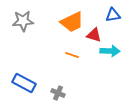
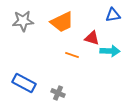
orange trapezoid: moved 10 px left
red triangle: moved 2 px left, 3 px down
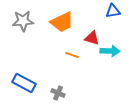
blue triangle: moved 4 px up
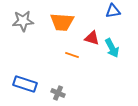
orange trapezoid: rotated 30 degrees clockwise
cyan arrow: moved 2 px right, 3 px up; rotated 60 degrees clockwise
blue rectangle: moved 1 px right, 1 px down; rotated 10 degrees counterclockwise
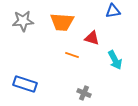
cyan arrow: moved 3 px right, 12 px down
gray cross: moved 26 px right
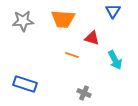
blue triangle: rotated 49 degrees counterclockwise
orange trapezoid: moved 1 px right, 3 px up
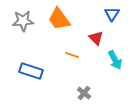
blue triangle: moved 1 px left, 3 px down
orange trapezoid: moved 4 px left; rotated 50 degrees clockwise
red triangle: moved 4 px right; rotated 28 degrees clockwise
blue rectangle: moved 6 px right, 13 px up
gray cross: rotated 16 degrees clockwise
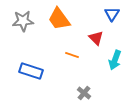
cyan arrow: rotated 48 degrees clockwise
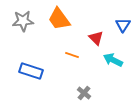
blue triangle: moved 11 px right, 11 px down
cyan arrow: moved 2 px left; rotated 96 degrees clockwise
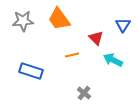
orange line: rotated 32 degrees counterclockwise
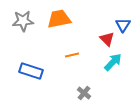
orange trapezoid: rotated 115 degrees clockwise
red triangle: moved 11 px right, 1 px down
cyan arrow: moved 2 px down; rotated 108 degrees clockwise
